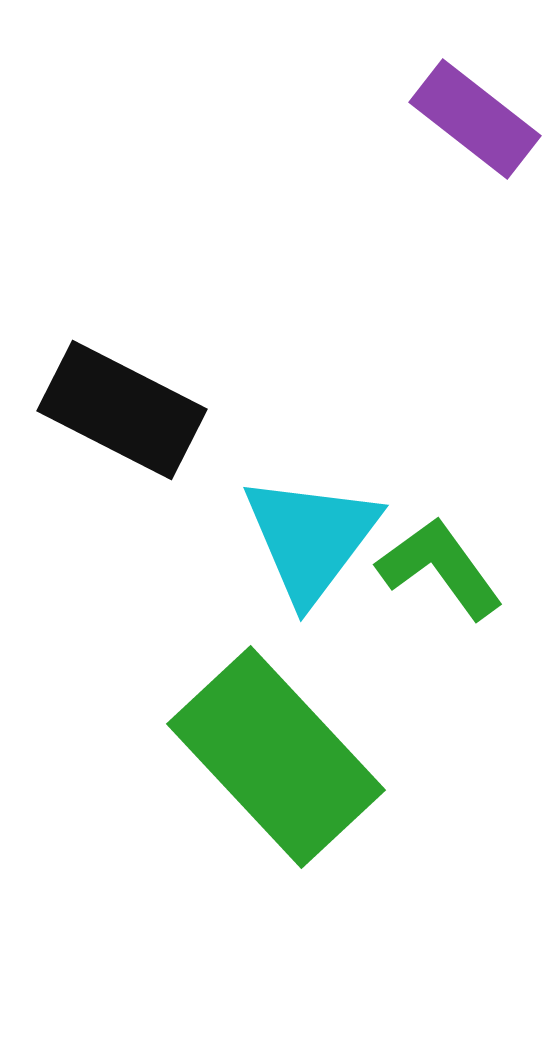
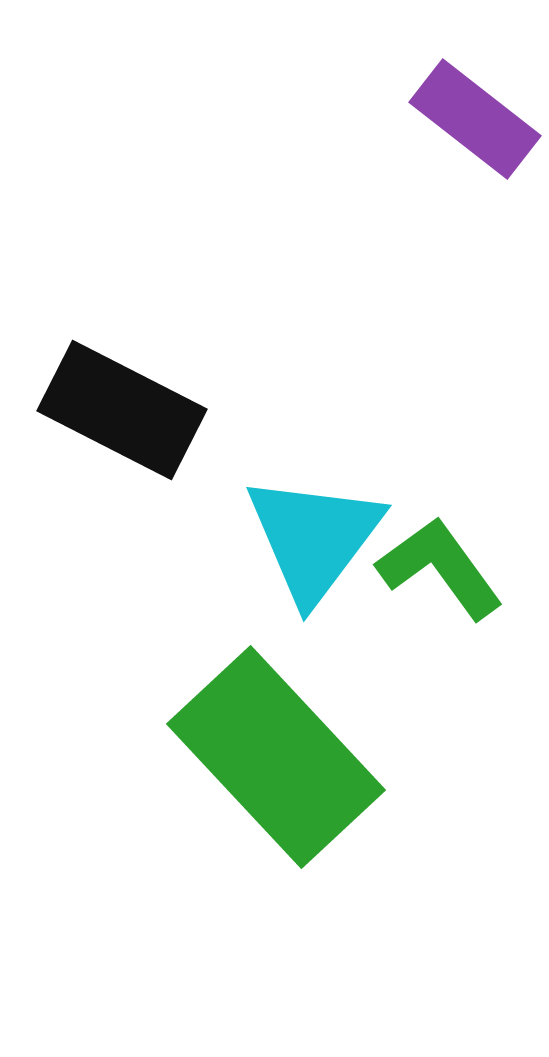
cyan triangle: moved 3 px right
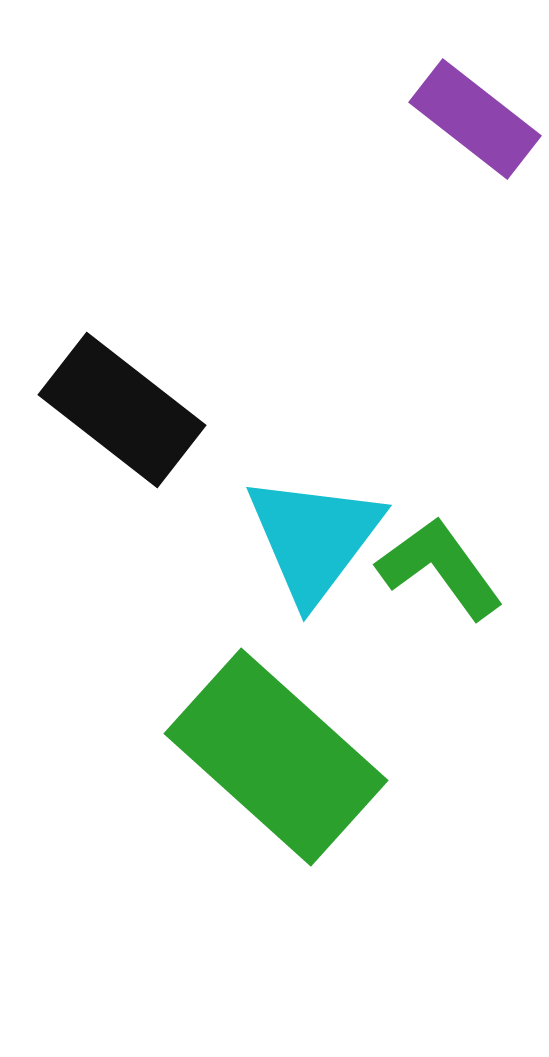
black rectangle: rotated 11 degrees clockwise
green rectangle: rotated 5 degrees counterclockwise
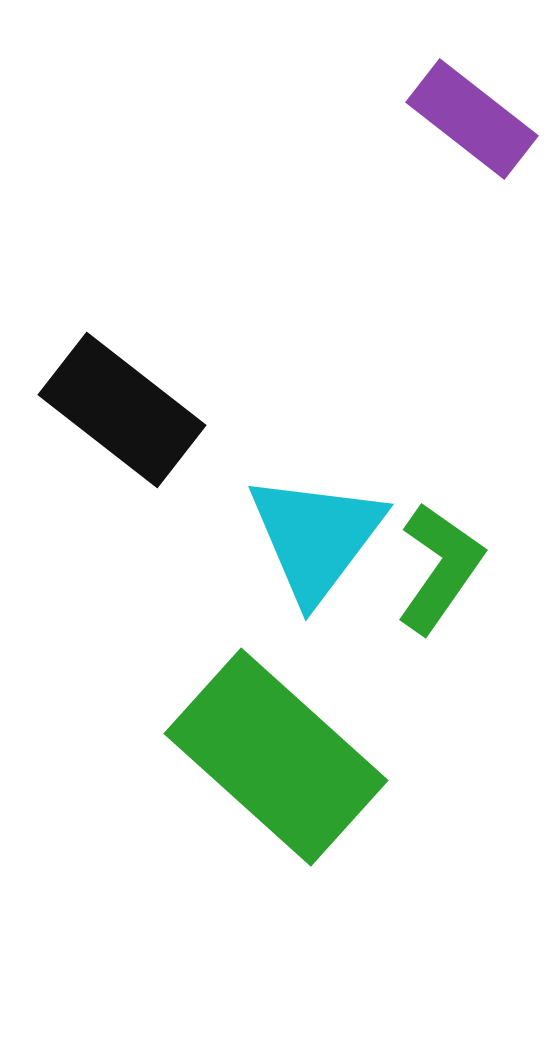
purple rectangle: moved 3 px left
cyan triangle: moved 2 px right, 1 px up
green L-shape: rotated 71 degrees clockwise
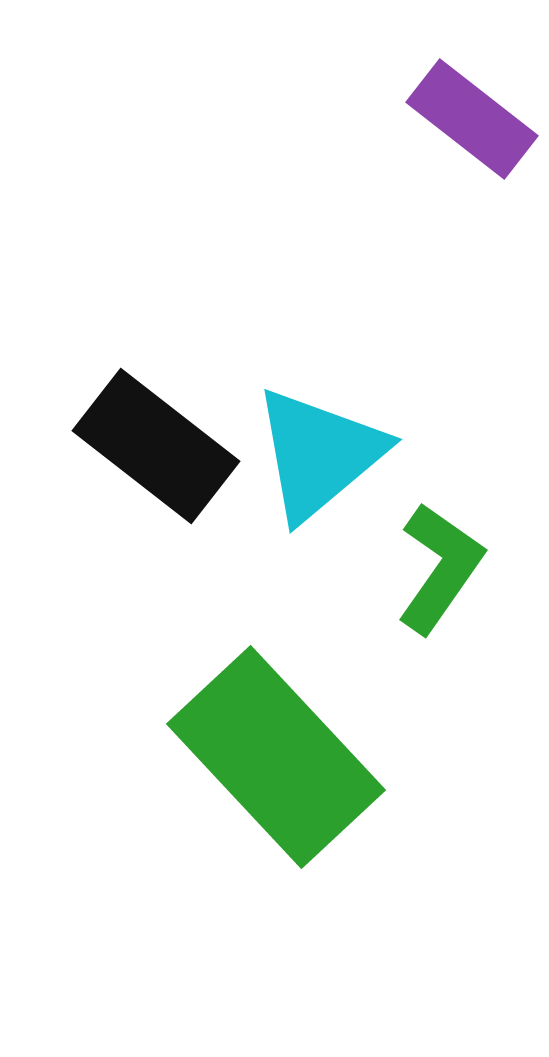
black rectangle: moved 34 px right, 36 px down
cyan triangle: moved 3 px right, 83 px up; rotated 13 degrees clockwise
green rectangle: rotated 5 degrees clockwise
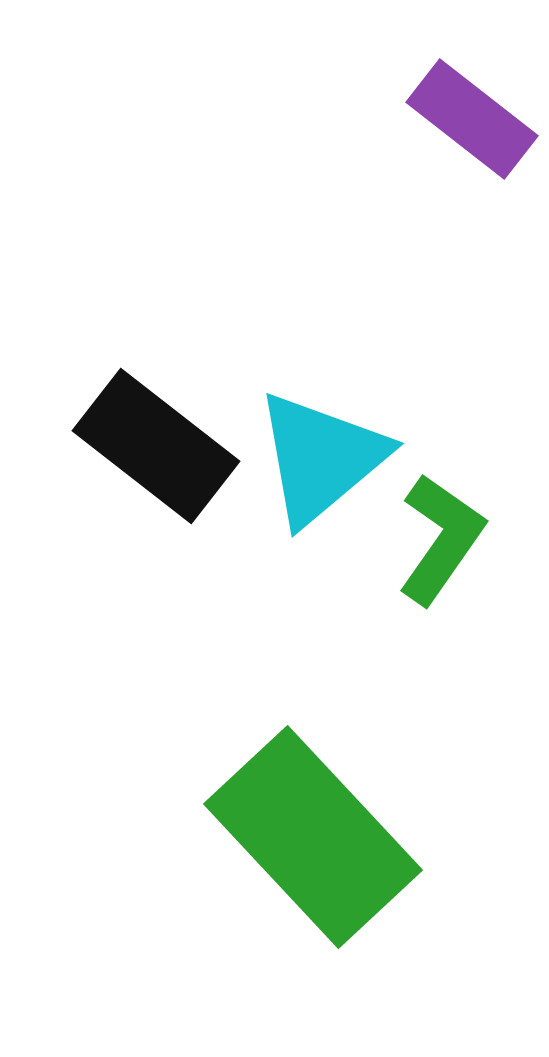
cyan triangle: moved 2 px right, 4 px down
green L-shape: moved 1 px right, 29 px up
green rectangle: moved 37 px right, 80 px down
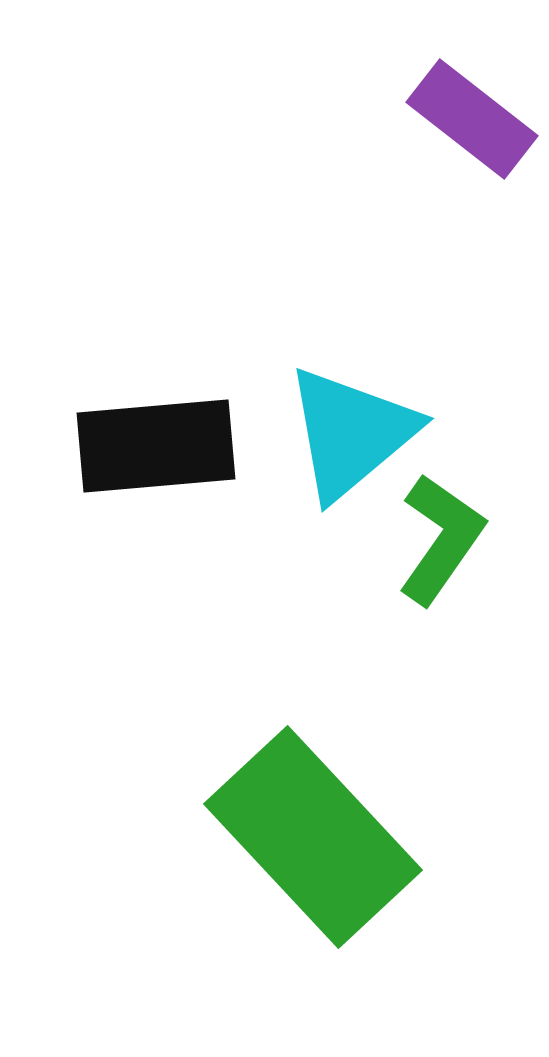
black rectangle: rotated 43 degrees counterclockwise
cyan triangle: moved 30 px right, 25 px up
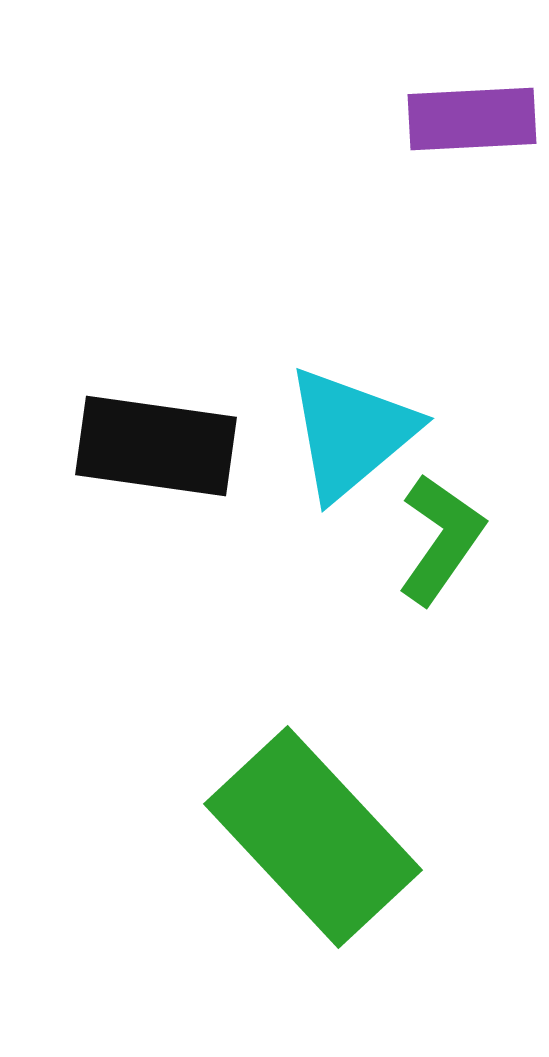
purple rectangle: rotated 41 degrees counterclockwise
black rectangle: rotated 13 degrees clockwise
